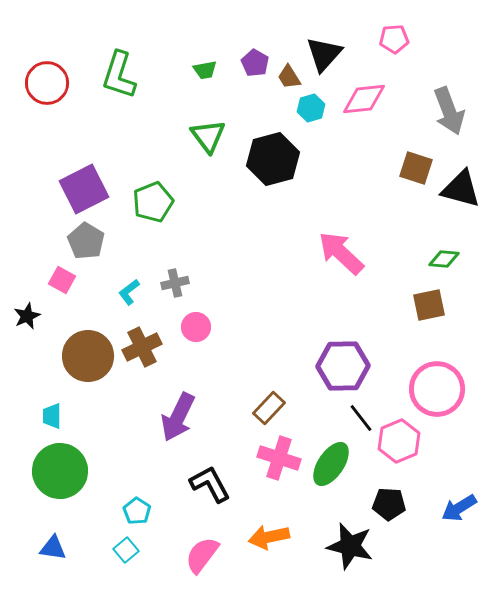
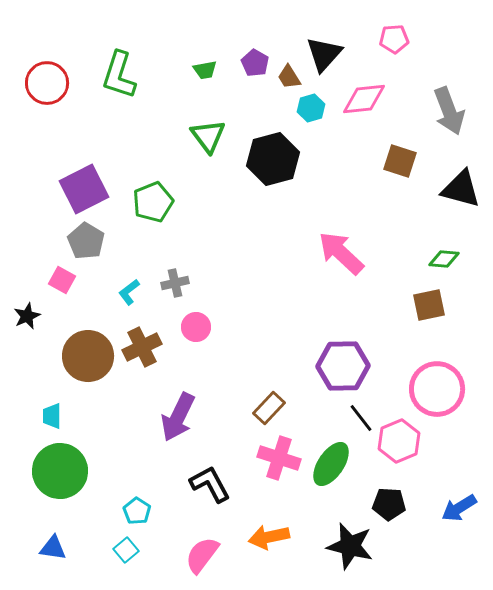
brown square at (416, 168): moved 16 px left, 7 px up
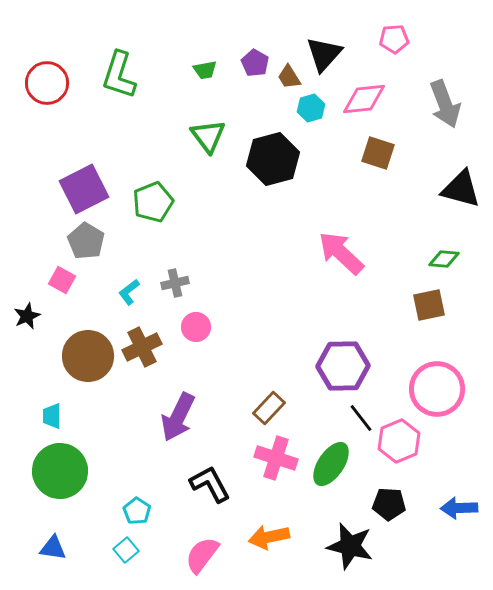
gray arrow at (449, 111): moved 4 px left, 7 px up
brown square at (400, 161): moved 22 px left, 8 px up
pink cross at (279, 458): moved 3 px left
blue arrow at (459, 508): rotated 30 degrees clockwise
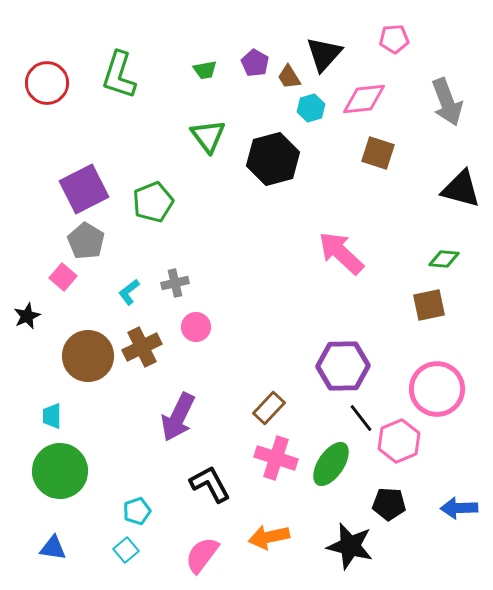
gray arrow at (445, 104): moved 2 px right, 2 px up
pink square at (62, 280): moved 1 px right, 3 px up; rotated 12 degrees clockwise
cyan pentagon at (137, 511): rotated 20 degrees clockwise
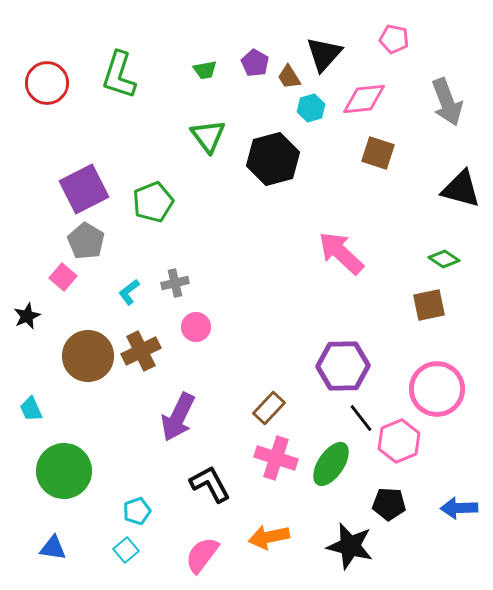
pink pentagon at (394, 39): rotated 16 degrees clockwise
green diamond at (444, 259): rotated 28 degrees clockwise
brown cross at (142, 347): moved 1 px left, 4 px down
cyan trapezoid at (52, 416): moved 21 px left, 7 px up; rotated 24 degrees counterclockwise
green circle at (60, 471): moved 4 px right
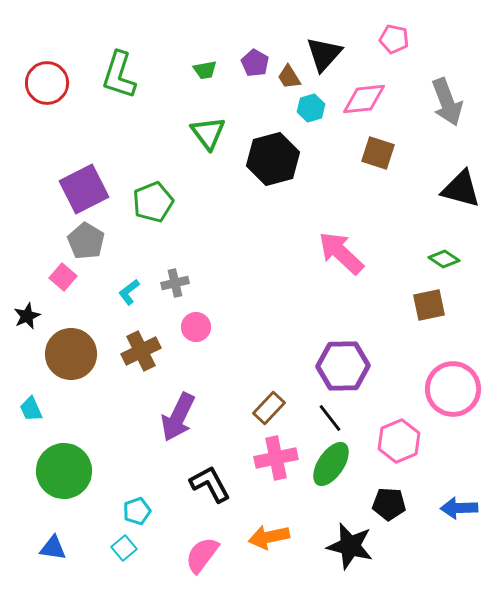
green triangle at (208, 136): moved 3 px up
brown circle at (88, 356): moved 17 px left, 2 px up
pink circle at (437, 389): moved 16 px right
black line at (361, 418): moved 31 px left
pink cross at (276, 458): rotated 30 degrees counterclockwise
cyan square at (126, 550): moved 2 px left, 2 px up
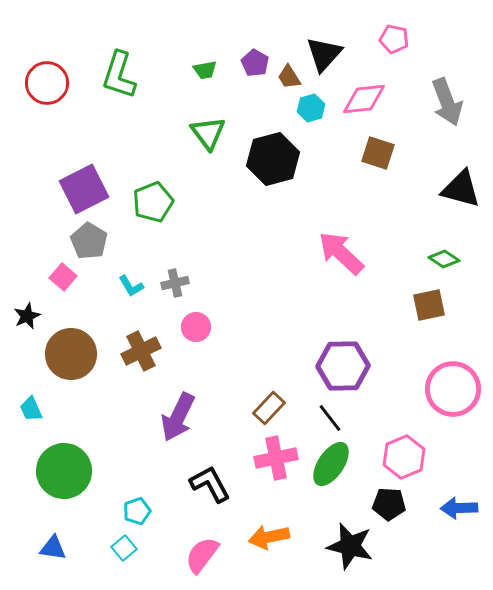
gray pentagon at (86, 241): moved 3 px right
cyan L-shape at (129, 292): moved 2 px right, 6 px up; rotated 84 degrees counterclockwise
pink hexagon at (399, 441): moved 5 px right, 16 px down
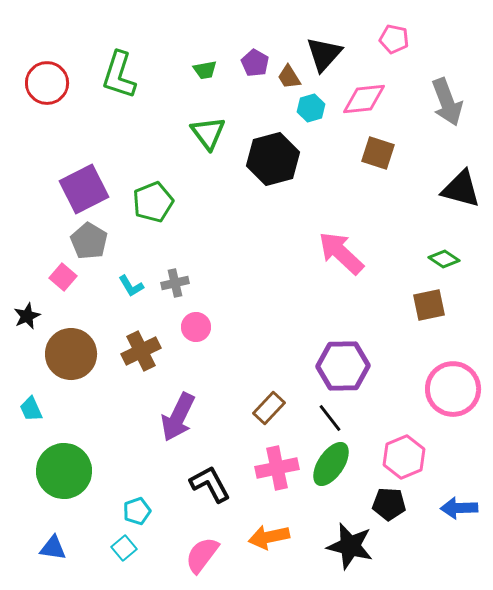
pink cross at (276, 458): moved 1 px right, 10 px down
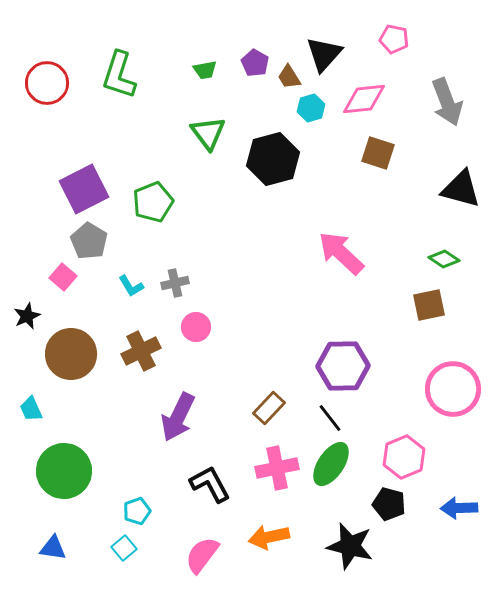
black pentagon at (389, 504): rotated 12 degrees clockwise
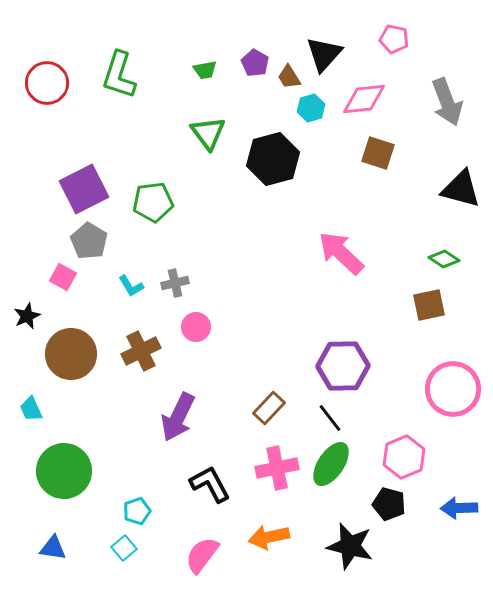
green pentagon at (153, 202): rotated 15 degrees clockwise
pink square at (63, 277): rotated 12 degrees counterclockwise
